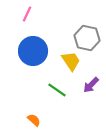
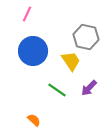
gray hexagon: moved 1 px left, 1 px up
purple arrow: moved 2 px left, 3 px down
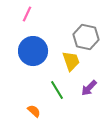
yellow trapezoid: rotated 15 degrees clockwise
green line: rotated 24 degrees clockwise
orange semicircle: moved 9 px up
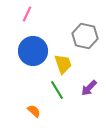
gray hexagon: moved 1 px left, 1 px up
yellow trapezoid: moved 8 px left, 3 px down
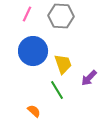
gray hexagon: moved 24 px left, 20 px up; rotated 10 degrees counterclockwise
purple arrow: moved 10 px up
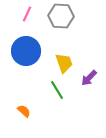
blue circle: moved 7 px left
yellow trapezoid: moved 1 px right, 1 px up
orange semicircle: moved 10 px left
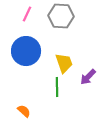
purple arrow: moved 1 px left, 1 px up
green line: moved 3 px up; rotated 30 degrees clockwise
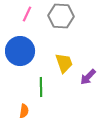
blue circle: moved 6 px left
green line: moved 16 px left
orange semicircle: rotated 56 degrees clockwise
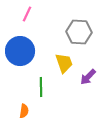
gray hexagon: moved 18 px right, 16 px down
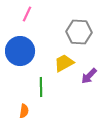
yellow trapezoid: rotated 100 degrees counterclockwise
purple arrow: moved 1 px right, 1 px up
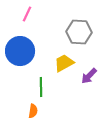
orange semicircle: moved 9 px right
